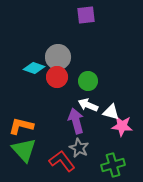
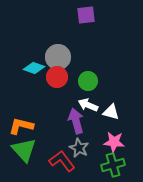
pink star: moved 8 px left, 16 px down
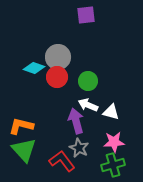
pink star: rotated 10 degrees counterclockwise
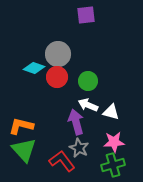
gray circle: moved 3 px up
purple arrow: moved 1 px down
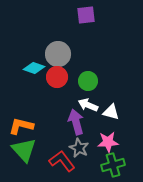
pink star: moved 6 px left
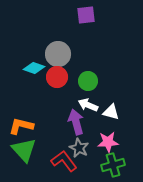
red L-shape: moved 2 px right
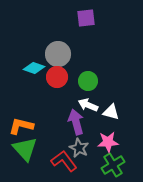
purple square: moved 3 px down
green triangle: moved 1 px right, 1 px up
green cross: rotated 15 degrees counterclockwise
